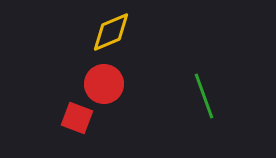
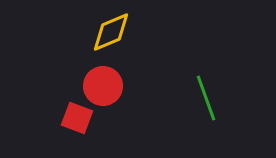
red circle: moved 1 px left, 2 px down
green line: moved 2 px right, 2 px down
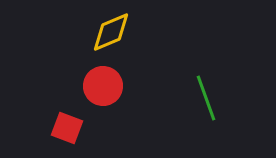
red square: moved 10 px left, 10 px down
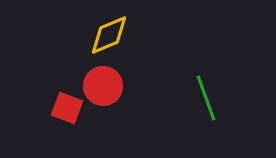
yellow diamond: moved 2 px left, 3 px down
red square: moved 20 px up
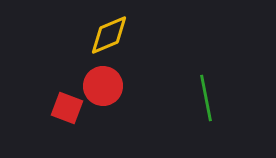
green line: rotated 9 degrees clockwise
